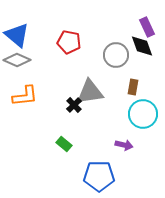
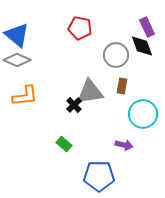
red pentagon: moved 11 px right, 14 px up
brown rectangle: moved 11 px left, 1 px up
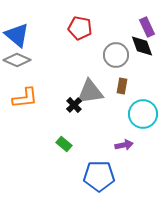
orange L-shape: moved 2 px down
purple arrow: rotated 24 degrees counterclockwise
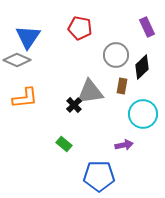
blue triangle: moved 11 px right, 2 px down; rotated 24 degrees clockwise
black diamond: moved 21 px down; rotated 65 degrees clockwise
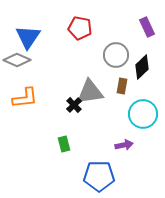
green rectangle: rotated 35 degrees clockwise
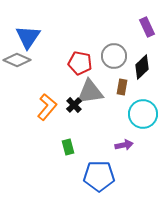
red pentagon: moved 35 px down
gray circle: moved 2 px left, 1 px down
brown rectangle: moved 1 px down
orange L-shape: moved 22 px right, 9 px down; rotated 44 degrees counterclockwise
green rectangle: moved 4 px right, 3 px down
